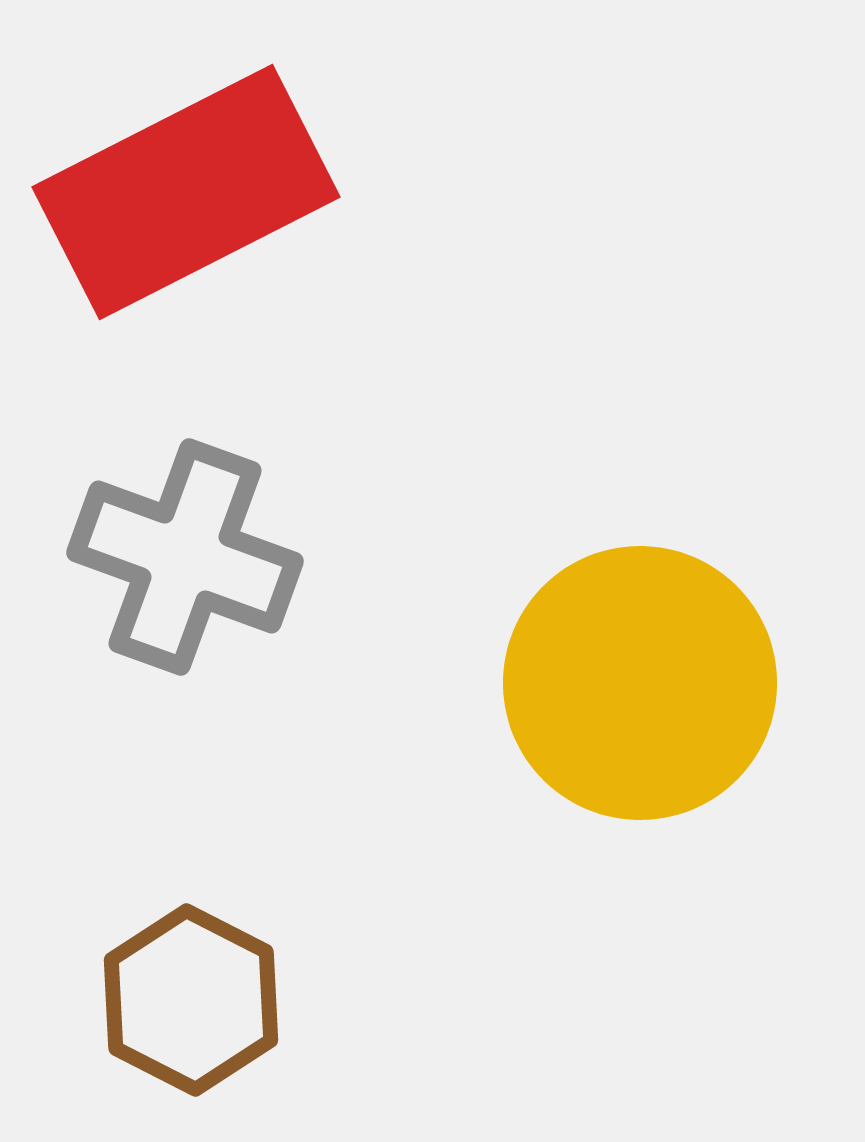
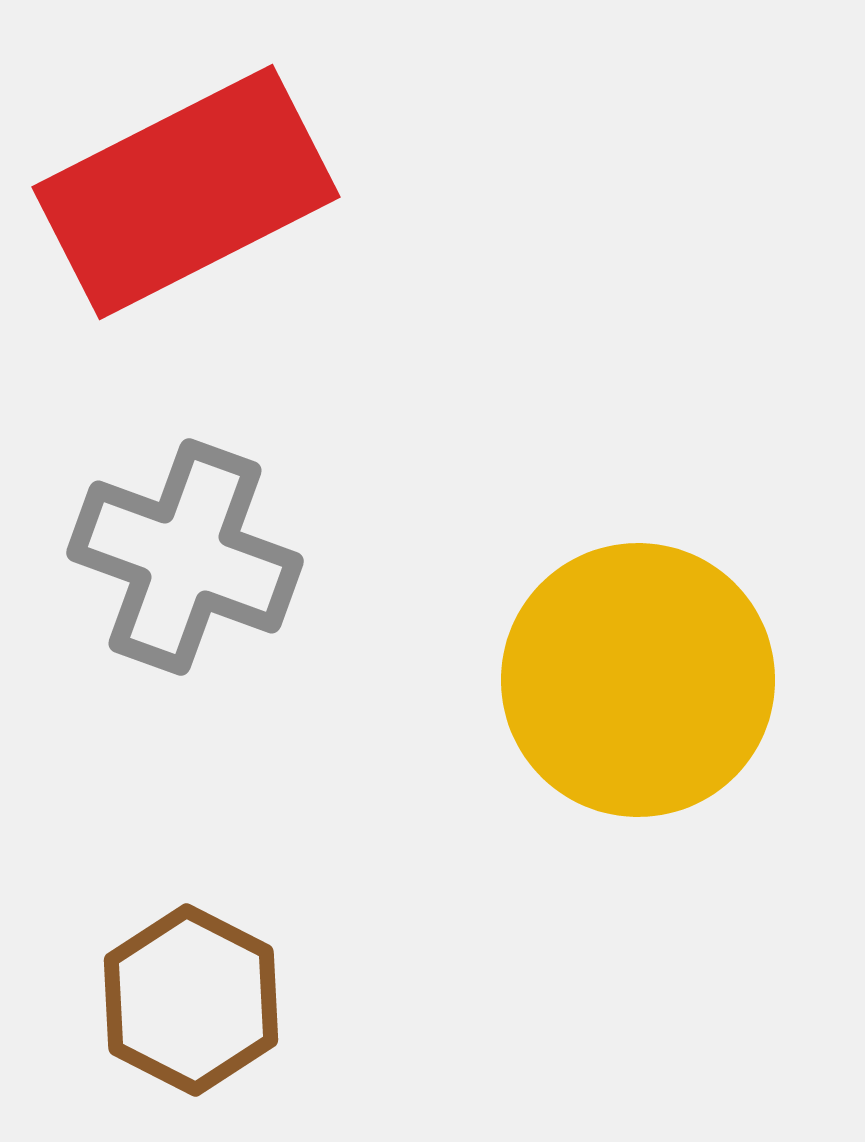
yellow circle: moved 2 px left, 3 px up
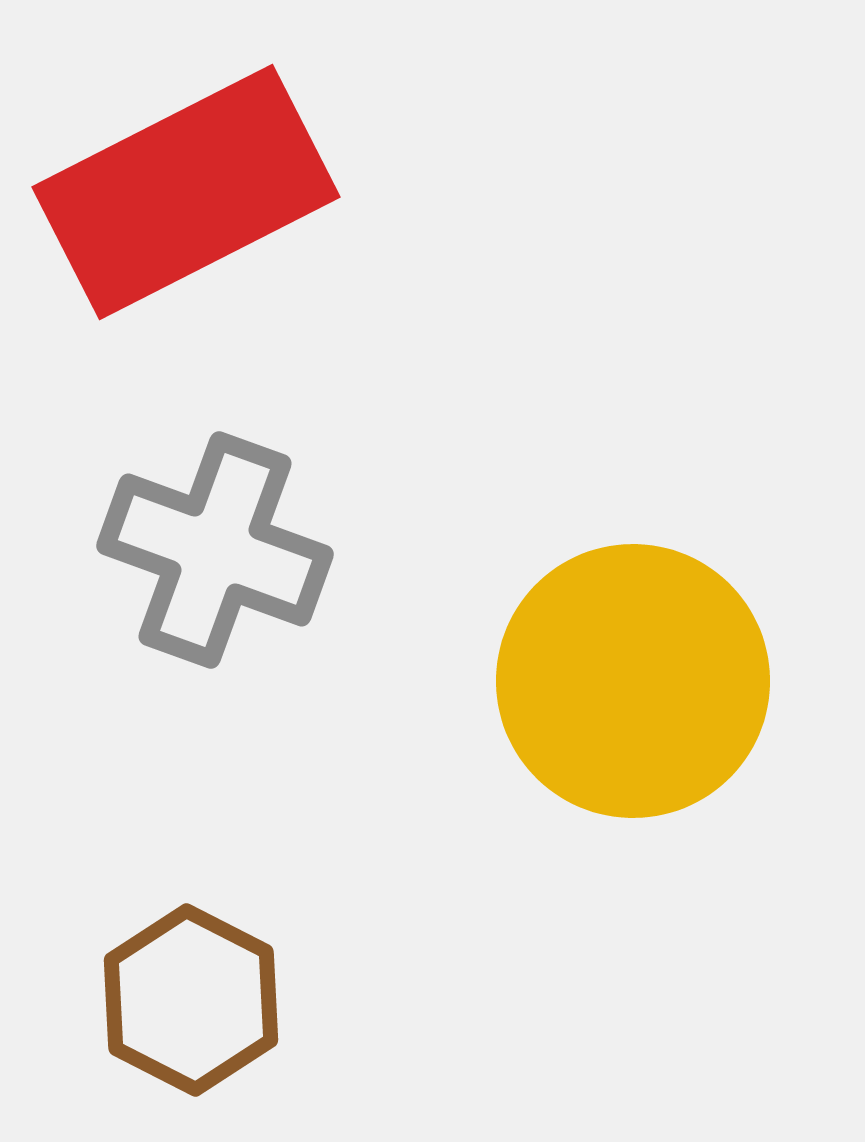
gray cross: moved 30 px right, 7 px up
yellow circle: moved 5 px left, 1 px down
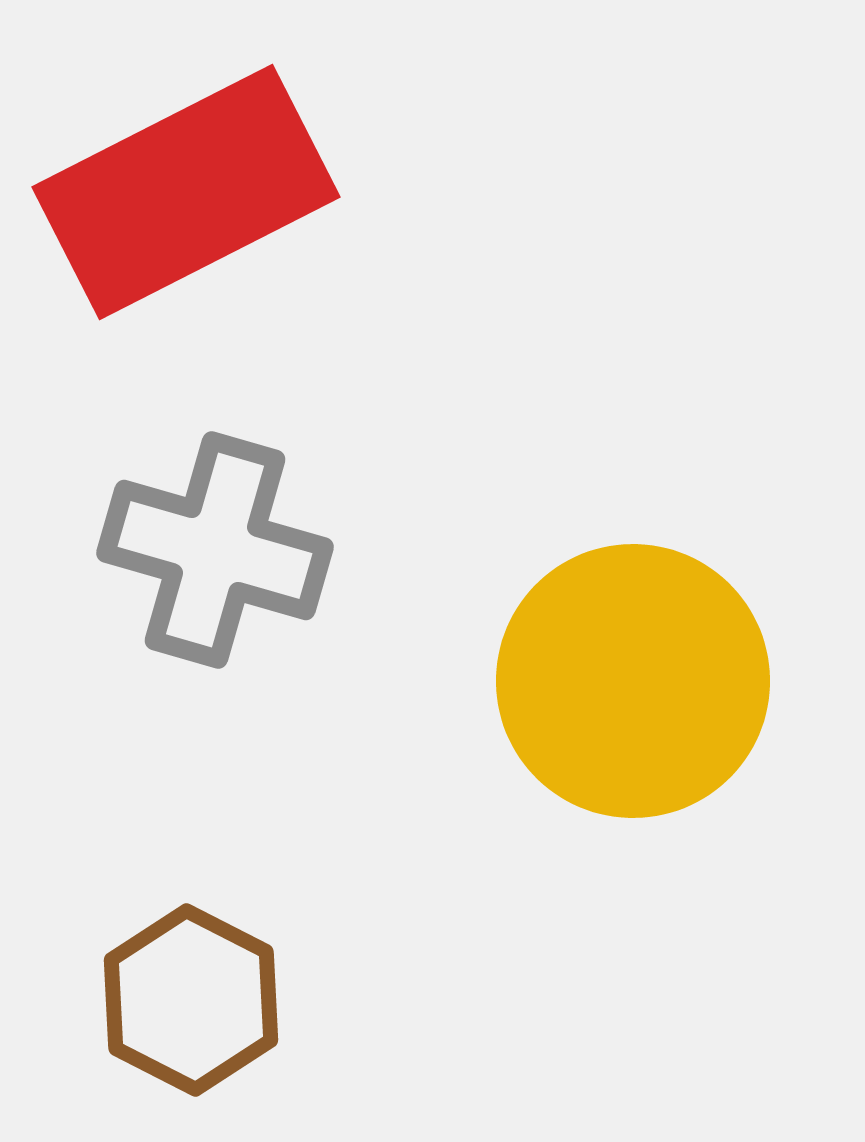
gray cross: rotated 4 degrees counterclockwise
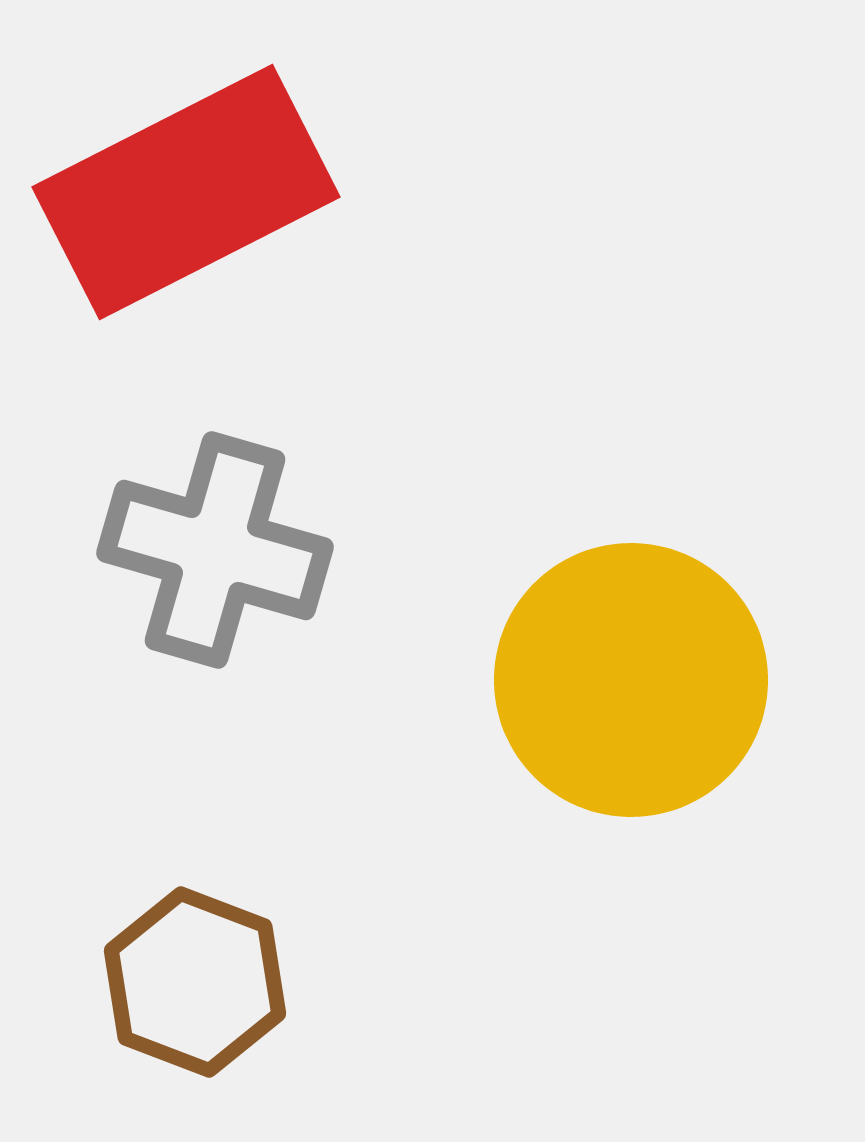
yellow circle: moved 2 px left, 1 px up
brown hexagon: moved 4 px right, 18 px up; rotated 6 degrees counterclockwise
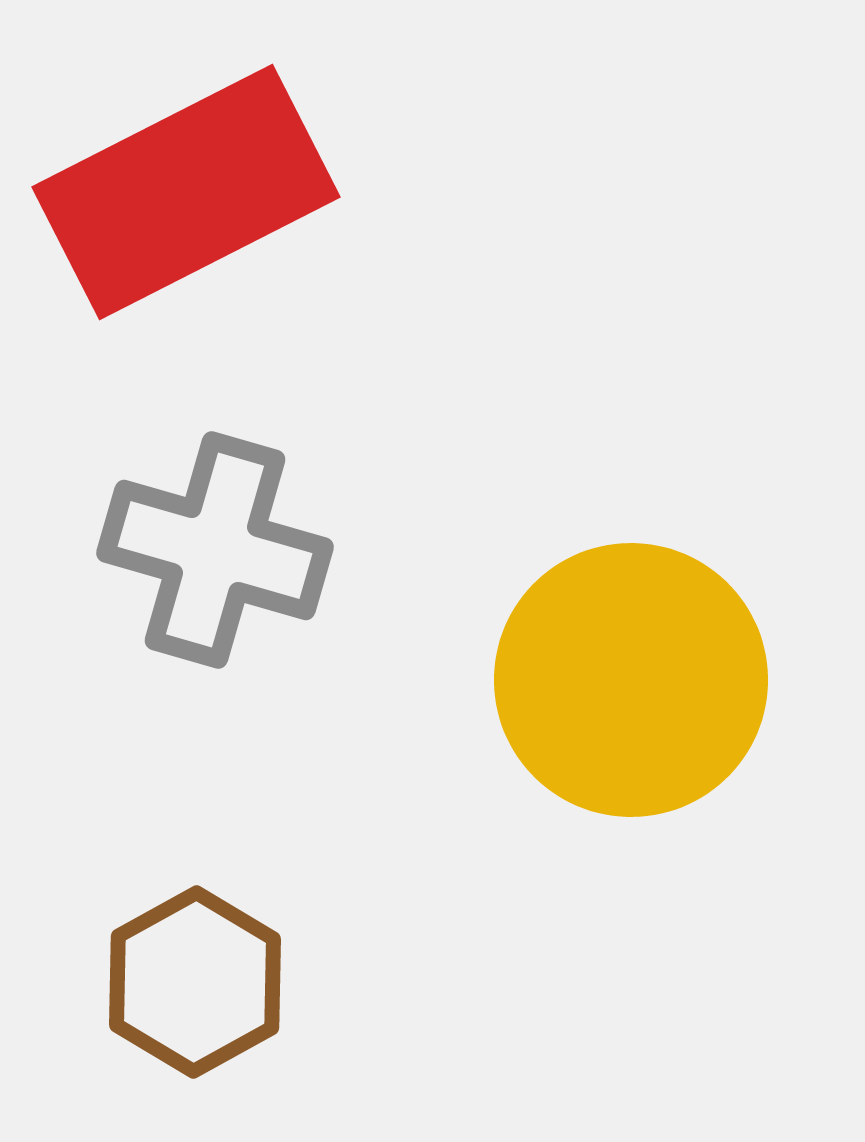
brown hexagon: rotated 10 degrees clockwise
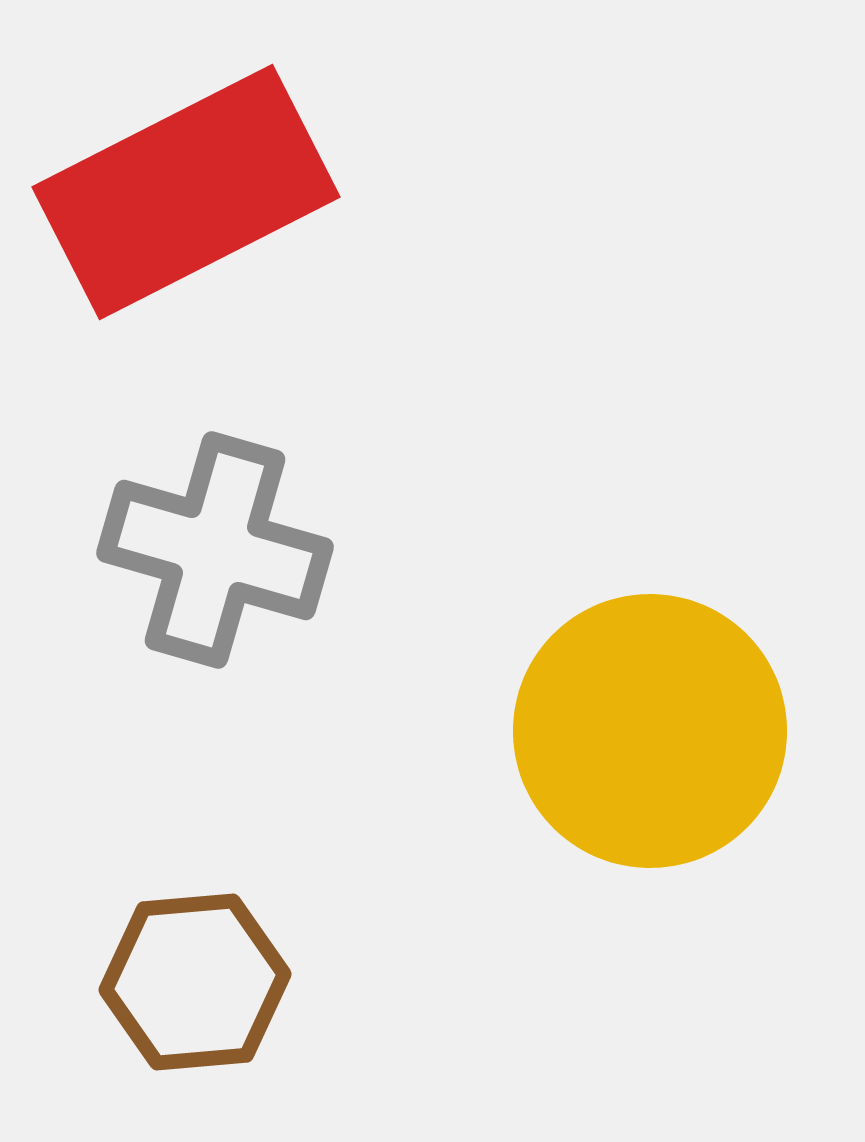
yellow circle: moved 19 px right, 51 px down
brown hexagon: rotated 24 degrees clockwise
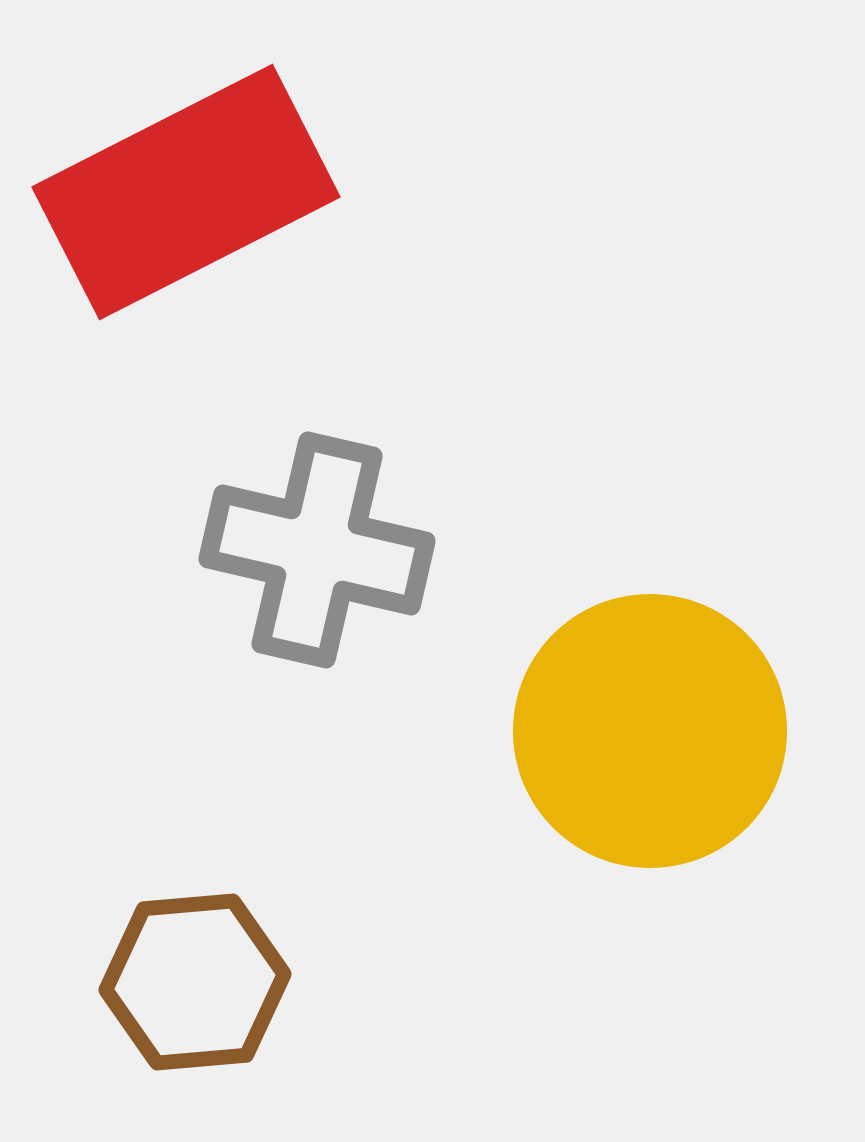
gray cross: moved 102 px right; rotated 3 degrees counterclockwise
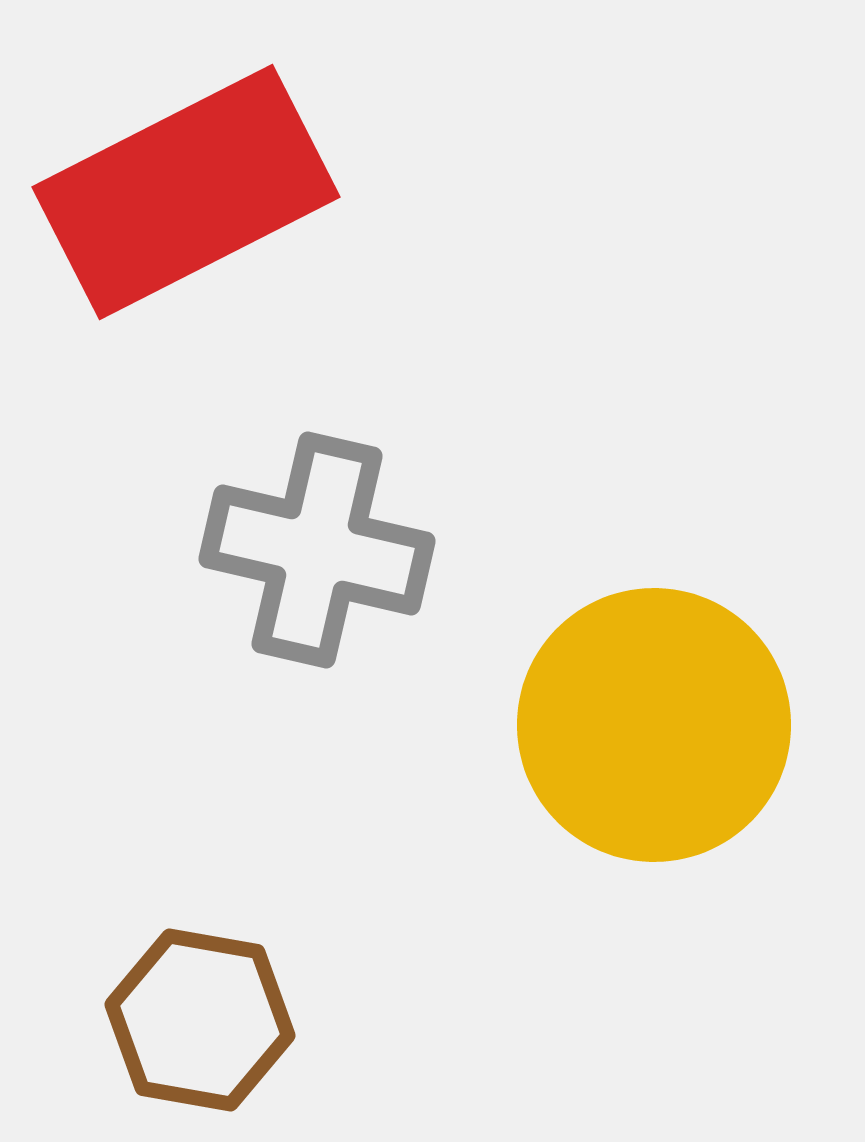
yellow circle: moved 4 px right, 6 px up
brown hexagon: moved 5 px right, 38 px down; rotated 15 degrees clockwise
